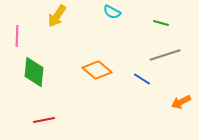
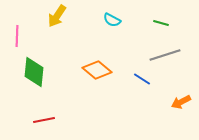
cyan semicircle: moved 8 px down
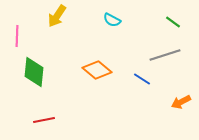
green line: moved 12 px right, 1 px up; rotated 21 degrees clockwise
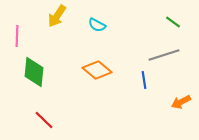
cyan semicircle: moved 15 px left, 5 px down
gray line: moved 1 px left
blue line: moved 2 px right, 1 px down; rotated 48 degrees clockwise
red line: rotated 55 degrees clockwise
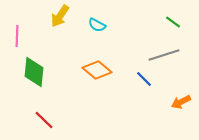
yellow arrow: moved 3 px right
blue line: moved 1 px up; rotated 36 degrees counterclockwise
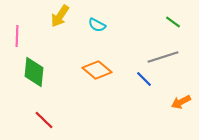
gray line: moved 1 px left, 2 px down
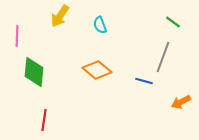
cyan semicircle: moved 3 px right; rotated 42 degrees clockwise
gray line: rotated 52 degrees counterclockwise
blue line: moved 2 px down; rotated 30 degrees counterclockwise
red line: rotated 55 degrees clockwise
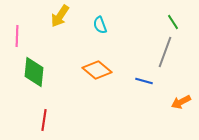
green line: rotated 21 degrees clockwise
gray line: moved 2 px right, 5 px up
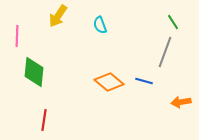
yellow arrow: moved 2 px left
orange diamond: moved 12 px right, 12 px down
orange arrow: rotated 18 degrees clockwise
